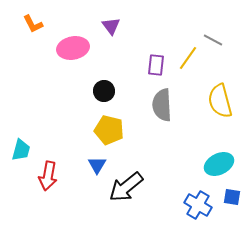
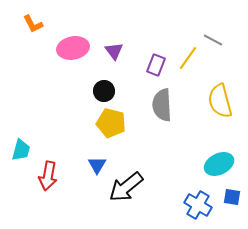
purple triangle: moved 3 px right, 25 px down
purple rectangle: rotated 15 degrees clockwise
yellow pentagon: moved 2 px right, 7 px up
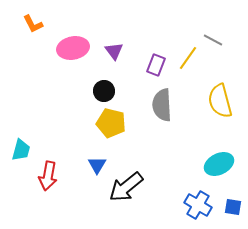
blue square: moved 1 px right, 10 px down
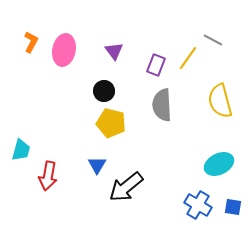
orange L-shape: moved 2 px left, 18 px down; rotated 125 degrees counterclockwise
pink ellipse: moved 9 px left, 2 px down; rotated 68 degrees counterclockwise
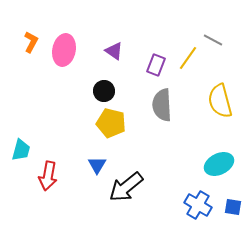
purple triangle: rotated 18 degrees counterclockwise
